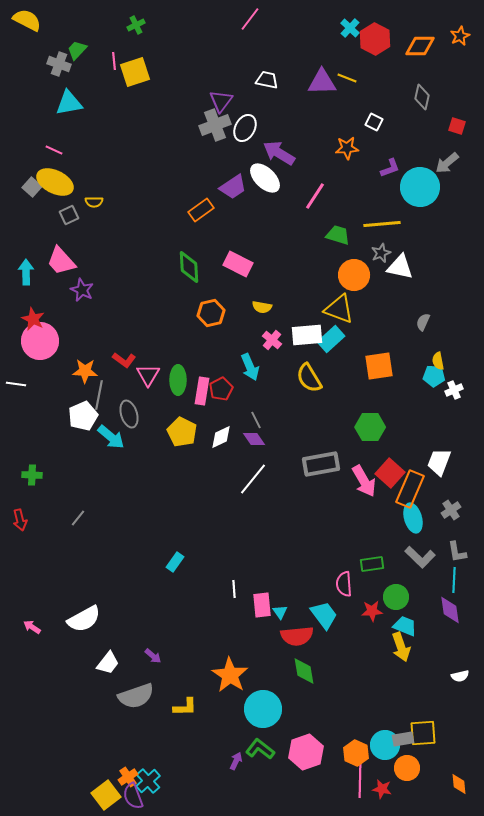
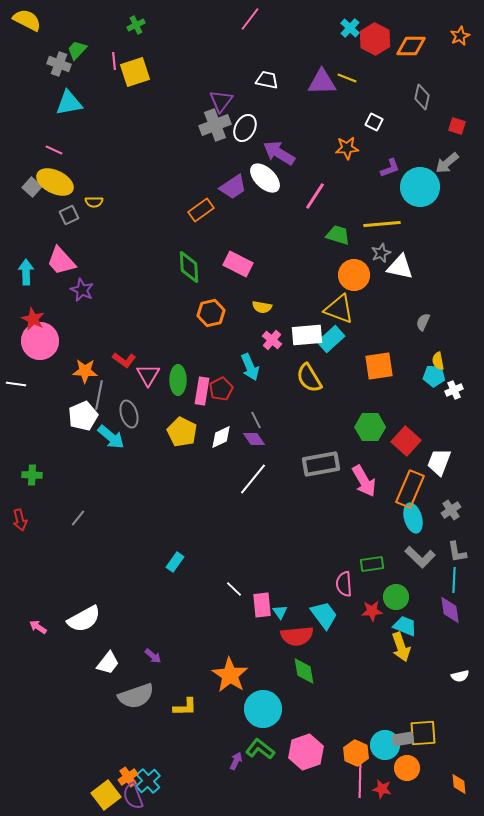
orange diamond at (420, 46): moved 9 px left
red square at (390, 473): moved 16 px right, 32 px up
white line at (234, 589): rotated 42 degrees counterclockwise
pink arrow at (32, 627): moved 6 px right
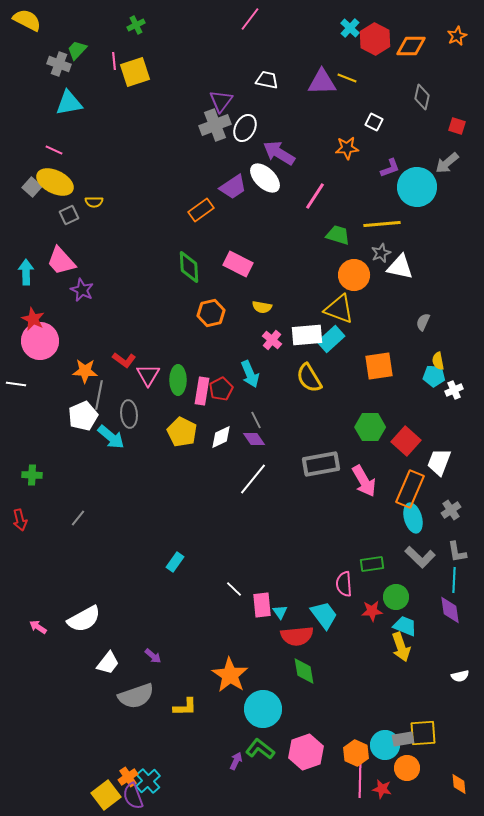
orange star at (460, 36): moved 3 px left
cyan circle at (420, 187): moved 3 px left
cyan arrow at (250, 367): moved 7 px down
gray ellipse at (129, 414): rotated 12 degrees clockwise
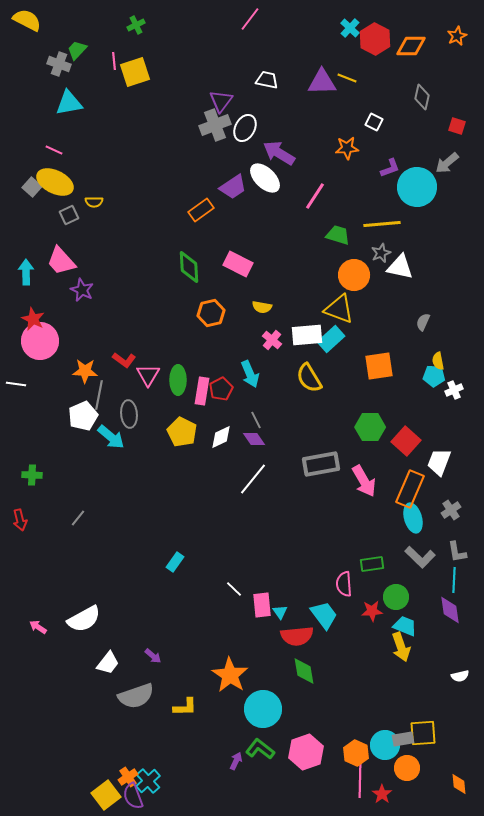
red star at (382, 789): moved 5 px down; rotated 24 degrees clockwise
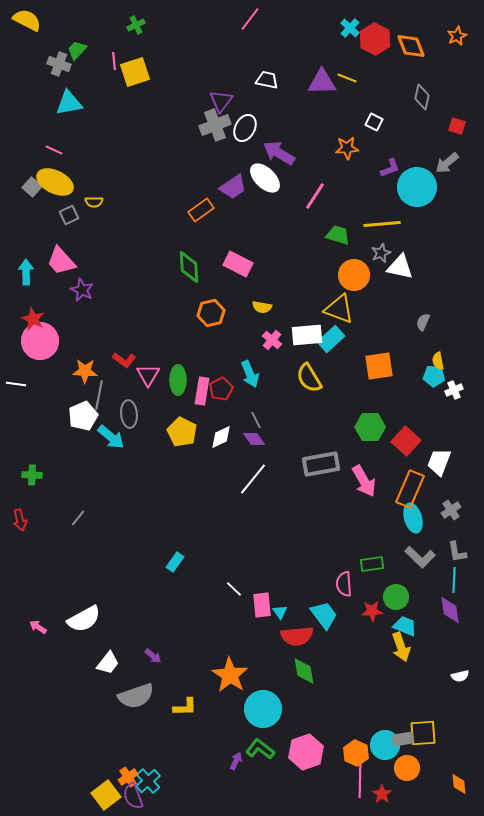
orange diamond at (411, 46): rotated 68 degrees clockwise
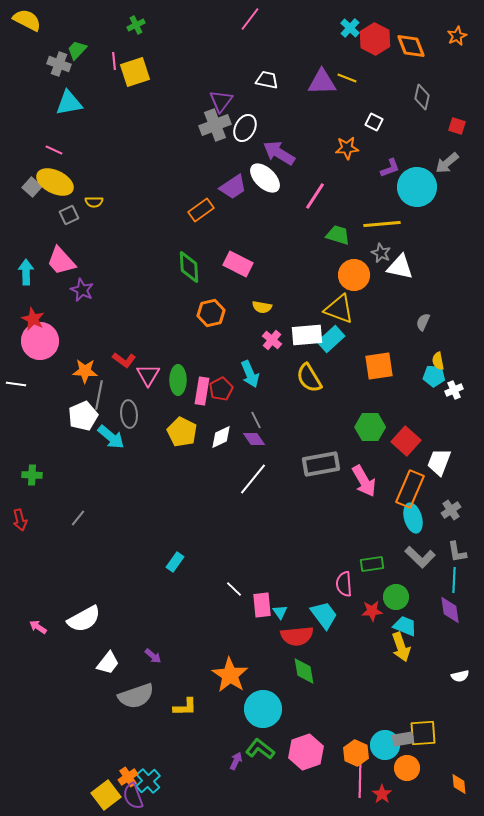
gray star at (381, 253): rotated 24 degrees counterclockwise
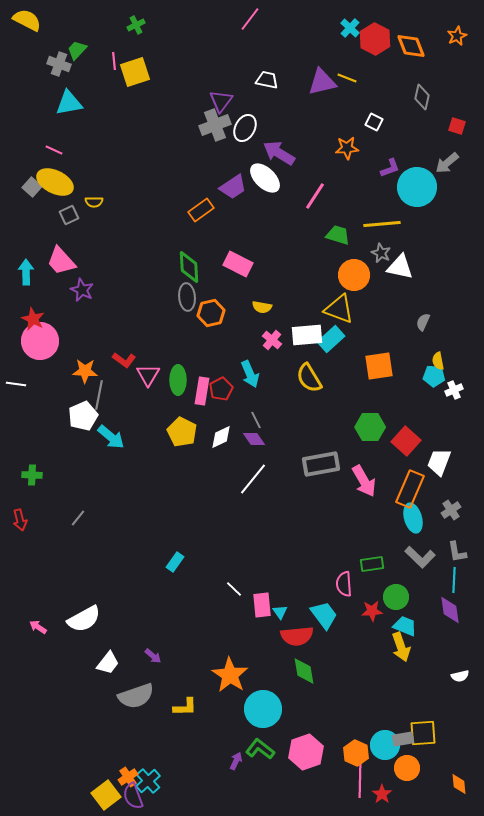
purple triangle at (322, 82): rotated 12 degrees counterclockwise
gray ellipse at (129, 414): moved 58 px right, 117 px up
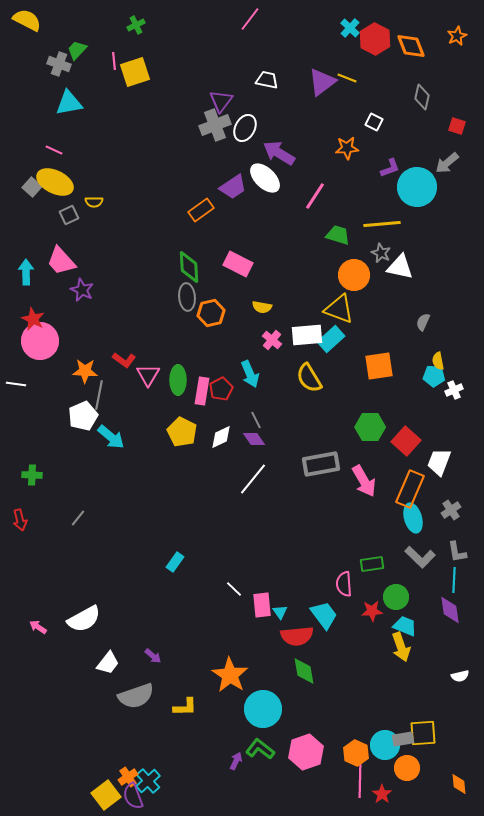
purple triangle at (322, 82): rotated 24 degrees counterclockwise
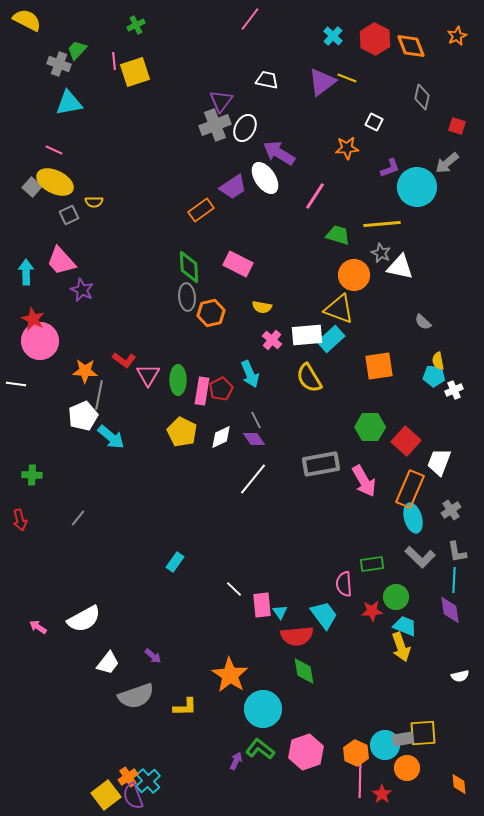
cyan cross at (350, 28): moved 17 px left, 8 px down
white ellipse at (265, 178): rotated 12 degrees clockwise
gray semicircle at (423, 322): rotated 72 degrees counterclockwise
